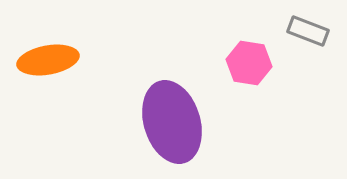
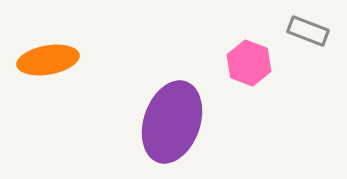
pink hexagon: rotated 12 degrees clockwise
purple ellipse: rotated 36 degrees clockwise
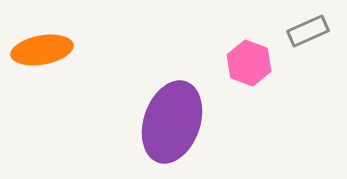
gray rectangle: rotated 45 degrees counterclockwise
orange ellipse: moved 6 px left, 10 px up
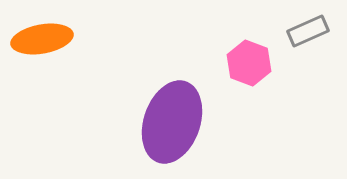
orange ellipse: moved 11 px up
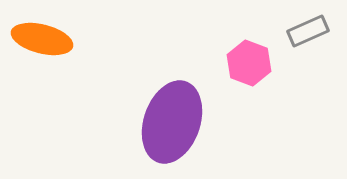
orange ellipse: rotated 24 degrees clockwise
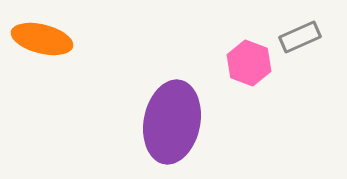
gray rectangle: moved 8 px left, 6 px down
purple ellipse: rotated 8 degrees counterclockwise
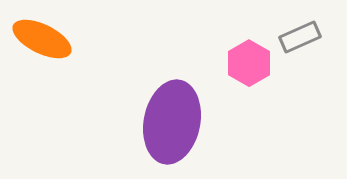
orange ellipse: rotated 12 degrees clockwise
pink hexagon: rotated 9 degrees clockwise
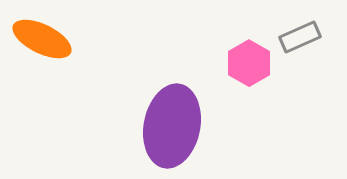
purple ellipse: moved 4 px down
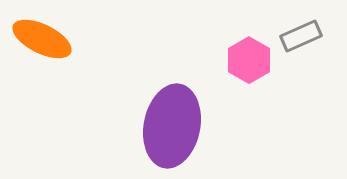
gray rectangle: moved 1 px right, 1 px up
pink hexagon: moved 3 px up
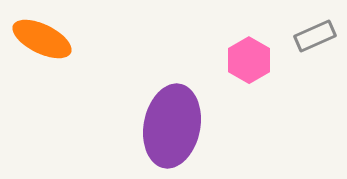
gray rectangle: moved 14 px right
